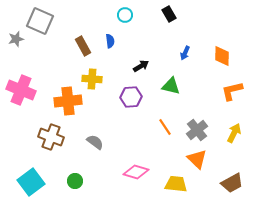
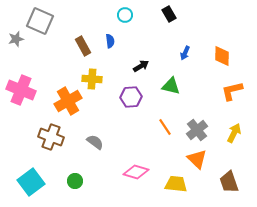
orange cross: rotated 24 degrees counterclockwise
brown trapezoid: moved 3 px left, 1 px up; rotated 100 degrees clockwise
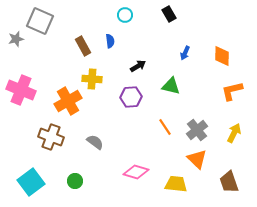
black arrow: moved 3 px left
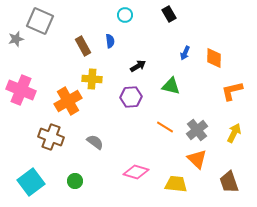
orange diamond: moved 8 px left, 2 px down
orange line: rotated 24 degrees counterclockwise
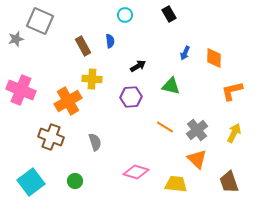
gray semicircle: rotated 36 degrees clockwise
